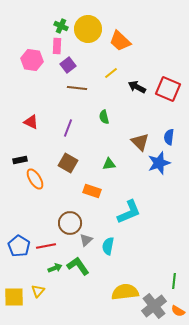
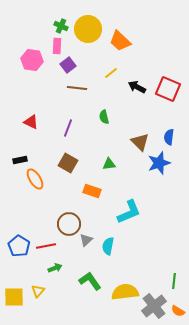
brown circle: moved 1 px left, 1 px down
green L-shape: moved 12 px right, 15 px down
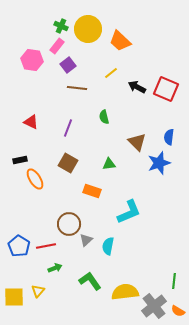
pink rectangle: rotated 35 degrees clockwise
red square: moved 2 px left
brown triangle: moved 3 px left
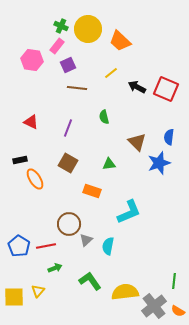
purple square: rotated 14 degrees clockwise
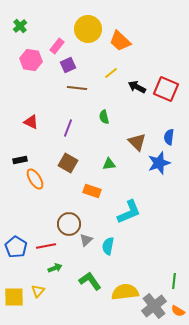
green cross: moved 41 px left; rotated 24 degrees clockwise
pink hexagon: moved 1 px left
blue pentagon: moved 3 px left, 1 px down
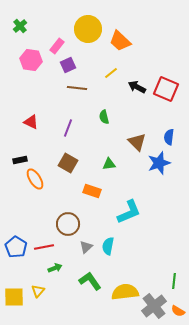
brown circle: moved 1 px left
gray triangle: moved 7 px down
red line: moved 2 px left, 1 px down
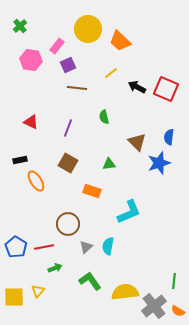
orange ellipse: moved 1 px right, 2 px down
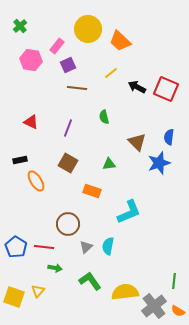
red line: rotated 18 degrees clockwise
green arrow: rotated 32 degrees clockwise
yellow square: rotated 20 degrees clockwise
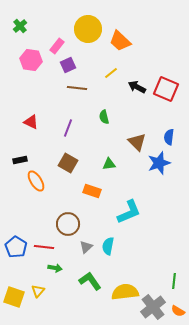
gray cross: moved 1 px left, 1 px down
